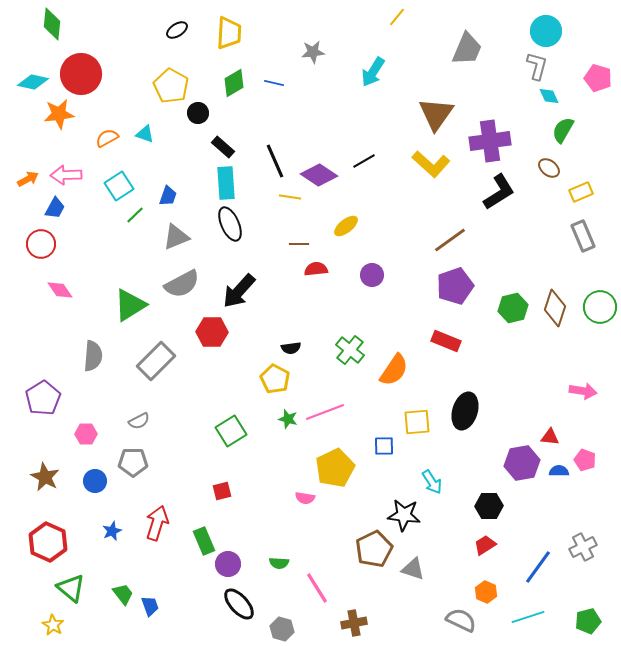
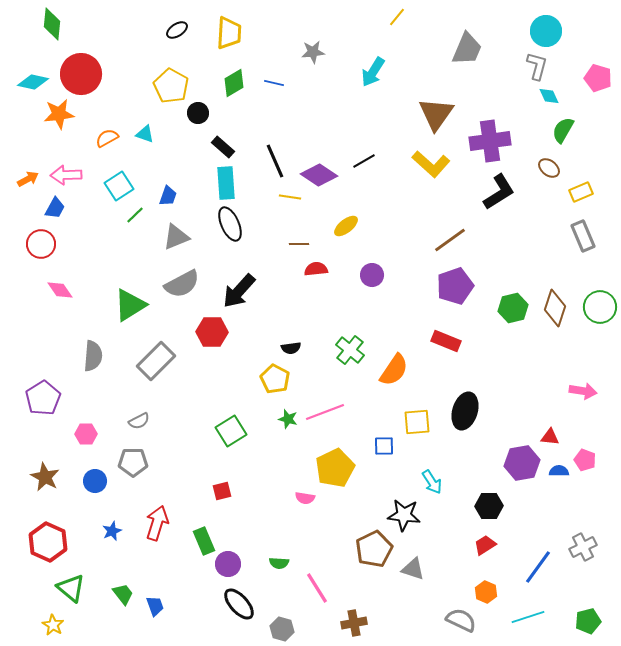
blue trapezoid at (150, 606): moved 5 px right
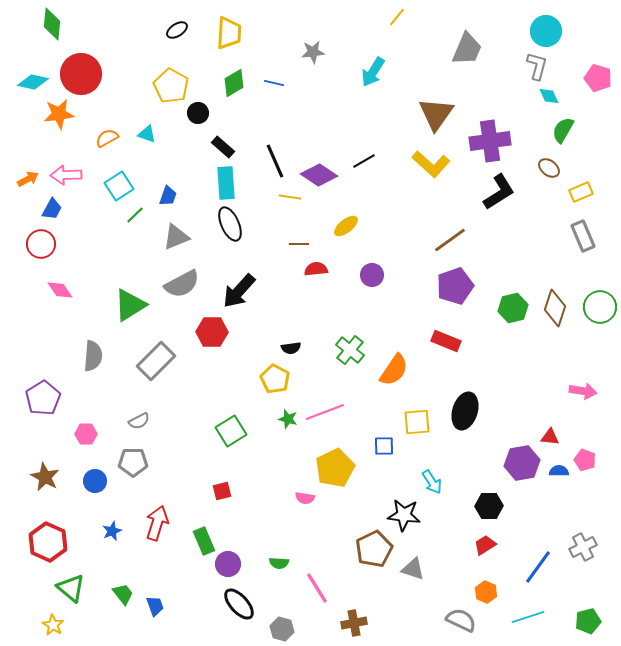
cyan triangle at (145, 134): moved 2 px right
blue trapezoid at (55, 208): moved 3 px left, 1 px down
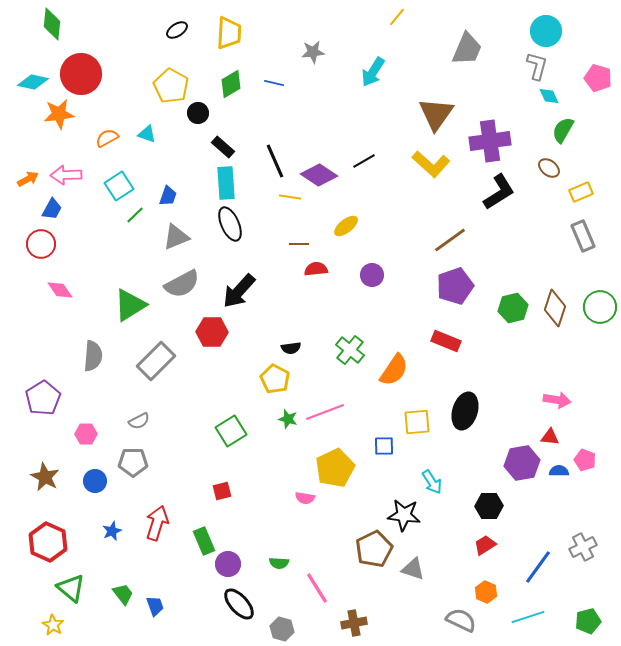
green diamond at (234, 83): moved 3 px left, 1 px down
pink arrow at (583, 391): moved 26 px left, 9 px down
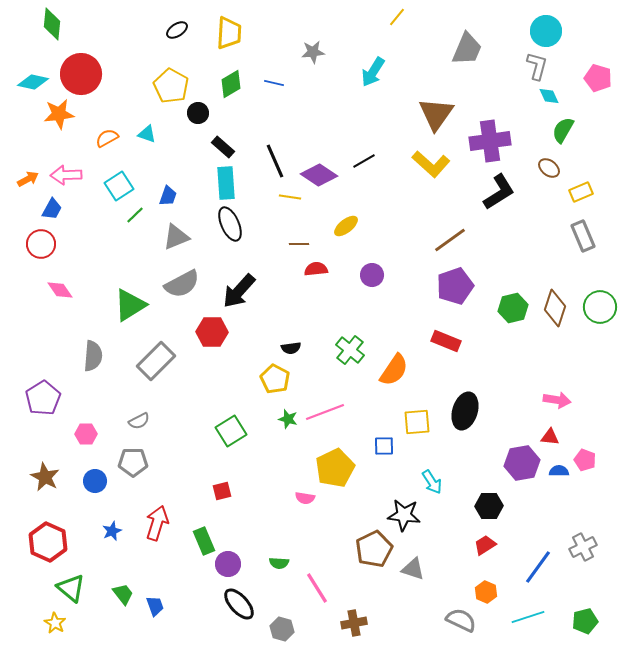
green pentagon at (588, 621): moved 3 px left
yellow star at (53, 625): moved 2 px right, 2 px up
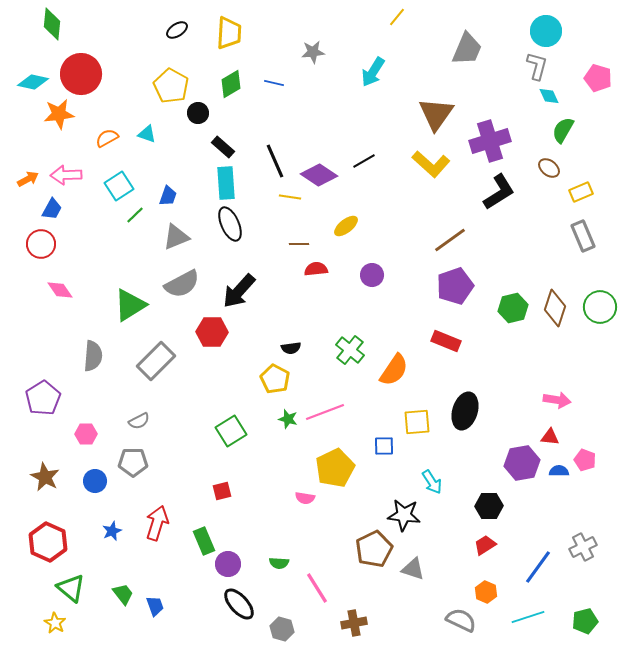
purple cross at (490, 141): rotated 9 degrees counterclockwise
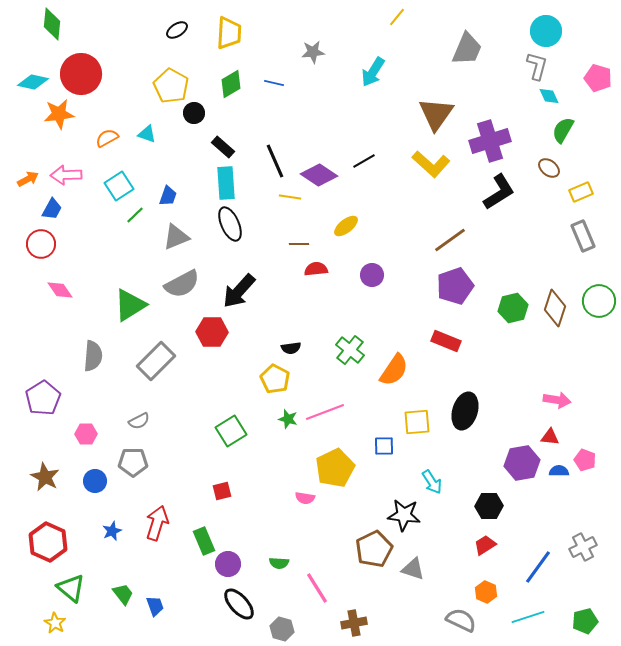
black circle at (198, 113): moved 4 px left
green circle at (600, 307): moved 1 px left, 6 px up
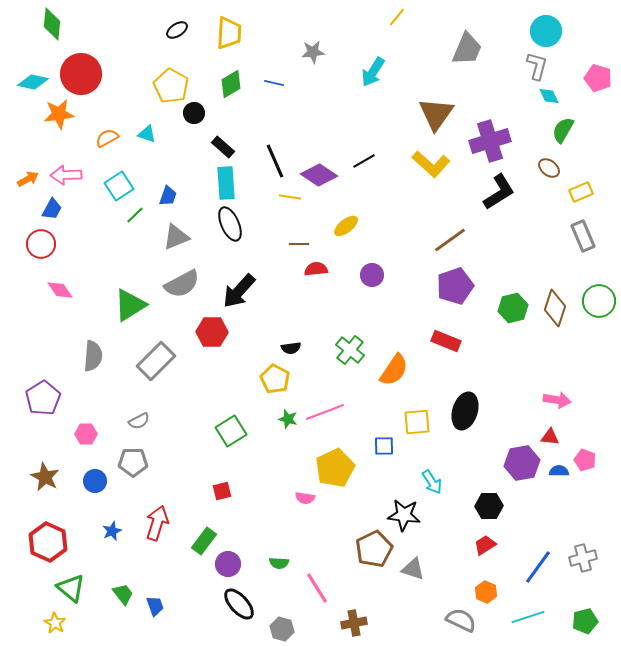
green rectangle at (204, 541): rotated 60 degrees clockwise
gray cross at (583, 547): moved 11 px down; rotated 12 degrees clockwise
